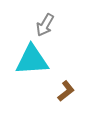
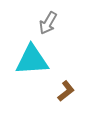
gray arrow: moved 3 px right, 2 px up
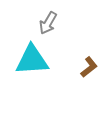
brown L-shape: moved 23 px right, 24 px up
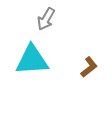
gray arrow: moved 2 px left, 4 px up
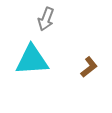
gray arrow: rotated 10 degrees counterclockwise
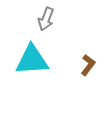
brown L-shape: moved 1 px left, 2 px up; rotated 15 degrees counterclockwise
